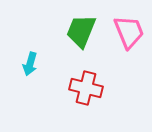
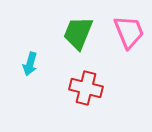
green trapezoid: moved 3 px left, 2 px down
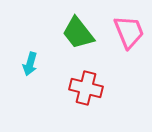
green trapezoid: rotated 60 degrees counterclockwise
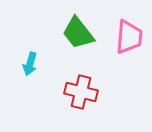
pink trapezoid: moved 5 px down; rotated 27 degrees clockwise
red cross: moved 5 px left, 4 px down
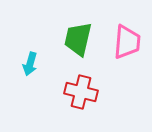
green trapezoid: moved 6 px down; rotated 51 degrees clockwise
pink trapezoid: moved 2 px left, 5 px down
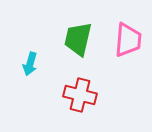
pink trapezoid: moved 1 px right, 2 px up
red cross: moved 1 px left, 3 px down
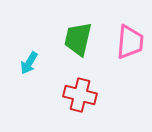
pink trapezoid: moved 2 px right, 2 px down
cyan arrow: moved 1 px left, 1 px up; rotated 15 degrees clockwise
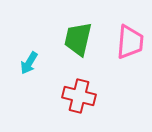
red cross: moved 1 px left, 1 px down
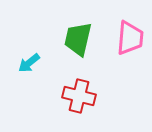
pink trapezoid: moved 4 px up
cyan arrow: rotated 20 degrees clockwise
